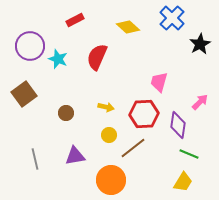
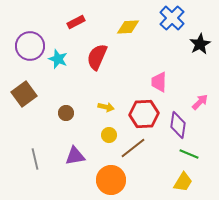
red rectangle: moved 1 px right, 2 px down
yellow diamond: rotated 45 degrees counterclockwise
pink trapezoid: rotated 15 degrees counterclockwise
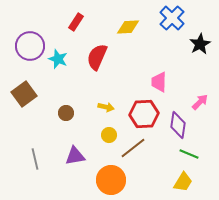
red rectangle: rotated 30 degrees counterclockwise
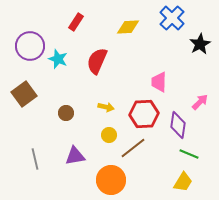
red semicircle: moved 4 px down
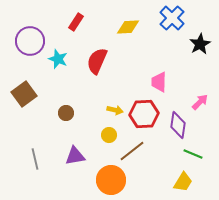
purple circle: moved 5 px up
yellow arrow: moved 9 px right, 3 px down
brown line: moved 1 px left, 3 px down
green line: moved 4 px right
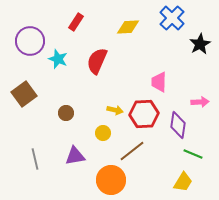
pink arrow: rotated 42 degrees clockwise
yellow circle: moved 6 px left, 2 px up
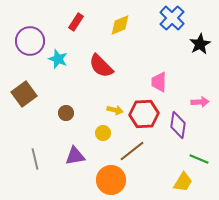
yellow diamond: moved 8 px left, 2 px up; rotated 20 degrees counterclockwise
red semicircle: moved 4 px right, 5 px down; rotated 68 degrees counterclockwise
green line: moved 6 px right, 5 px down
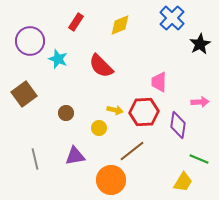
red hexagon: moved 2 px up
yellow circle: moved 4 px left, 5 px up
